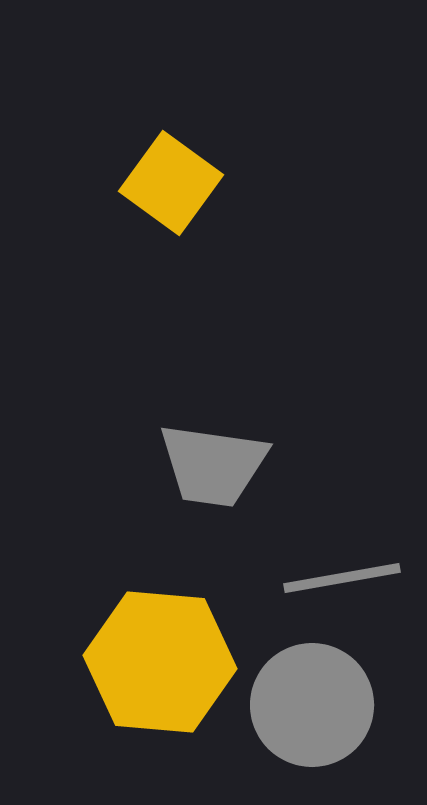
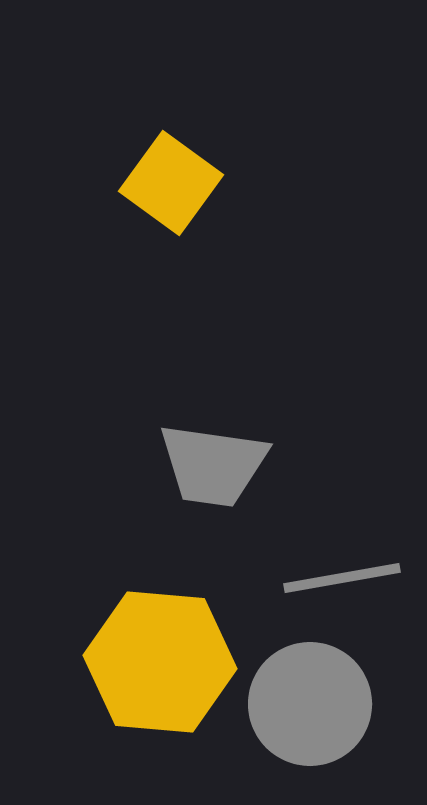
gray circle: moved 2 px left, 1 px up
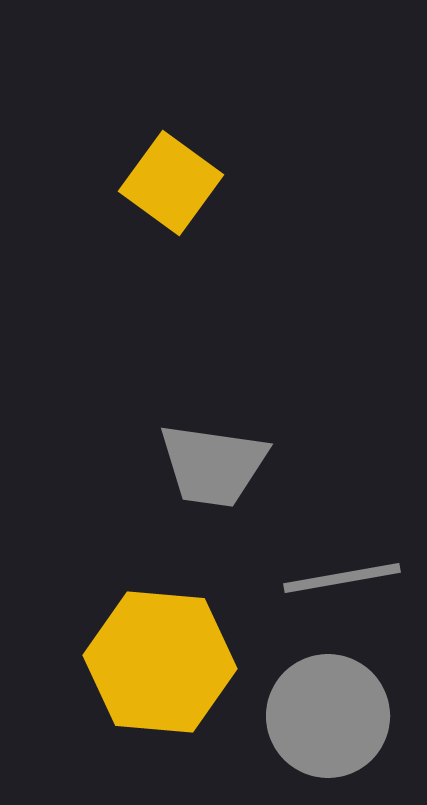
gray circle: moved 18 px right, 12 px down
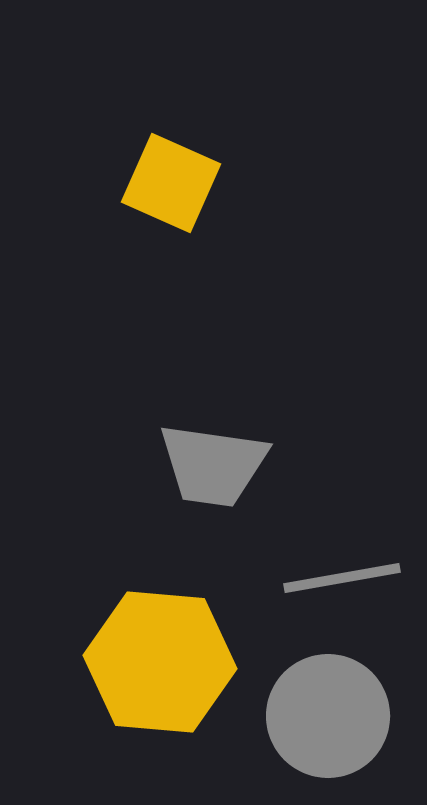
yellow square: rotated 12 degrees counterclockwise
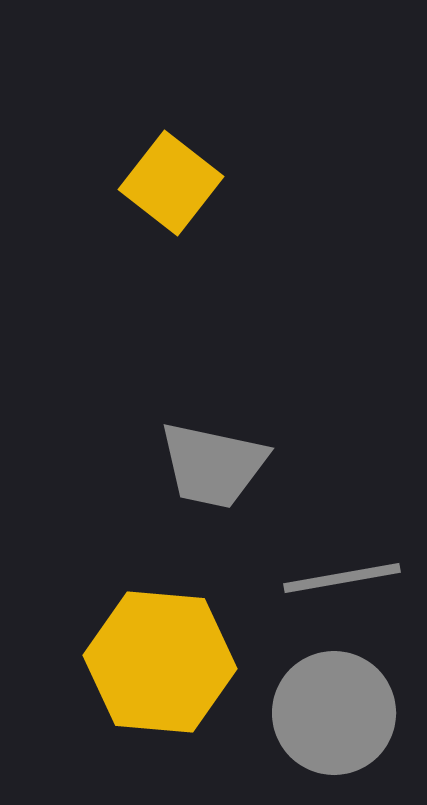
yellow square: rotated 14 degrees clockwise
gray trapezoid: rotated 4 degrees clockwise
gray circle: moved 6 px right, 3 px up
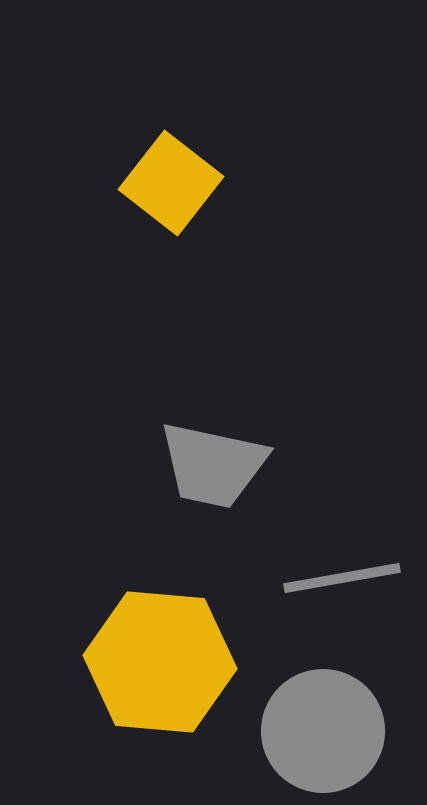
gray circle: moved 11 px left, 18 px down
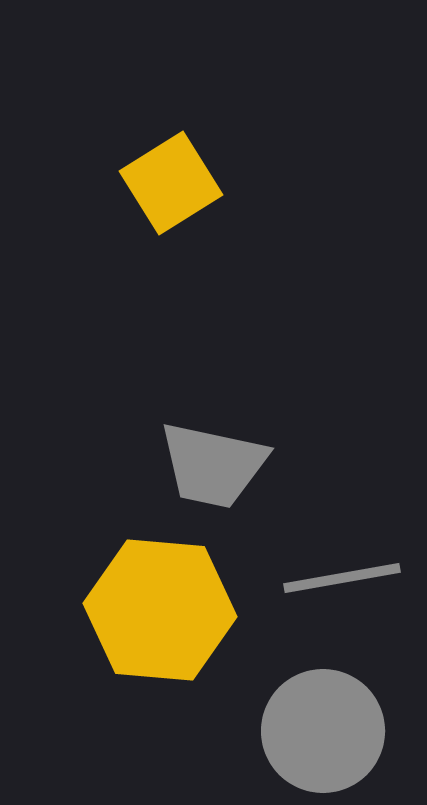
yellow square: rotated 20 degrees clockwise
yellow hexagon: moved 52 px up
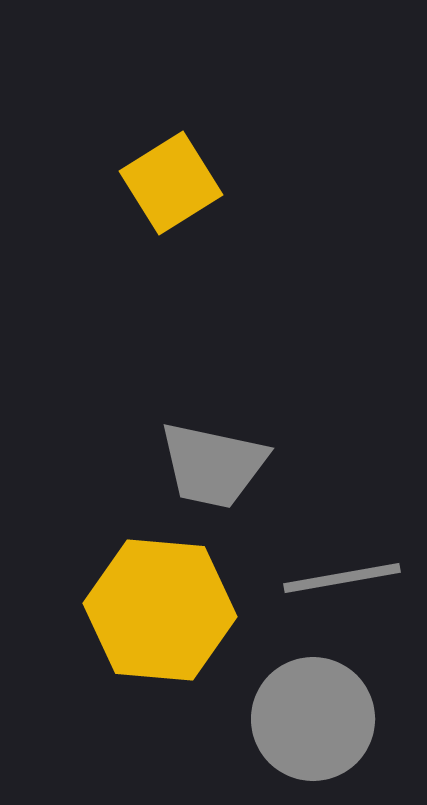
gray circle: moved 10 px left, 12 px up
